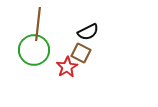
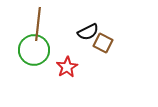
brown square: moved 22 px right, 10 px up
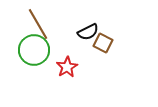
brown line: rotated 36 degrees counterclockwise
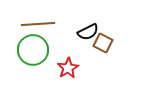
brown line: rotated 64 degrees counterclockwise
green circle: moved 1 px left
red star: moved 1 px right, 1 px down
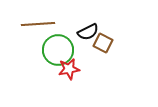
green circle: moved 25 px right
red star: moved 1 px right, 1 px down; rotated 20 degrees clockwise
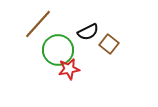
brown line: rotated 44 degrees counterclockwise
brown square: moved 6 px right, 1 px down; rotated 12 degrees clockwise
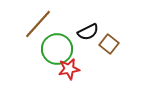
green circle: moved 1 px left, 1 px up
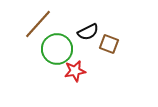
brown square: rotated 18 degrees counterclockwise
red star: moved 6 px right, 2 px down
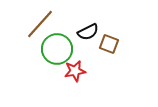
brown line: moved 2 px right
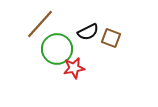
brown square: moved 2 px right, 6 px up
red star: moved 1 px left, 3 px up
